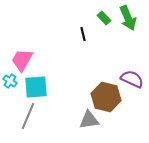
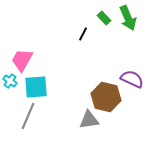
black line: rotated 40 degrees clockwise
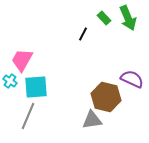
gray triangle: moved 3 px right
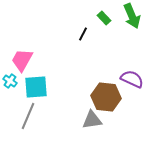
green arrow: moved 4 px right, 2 px up
brown hexagon: rotated 8 degrees counterclockwise
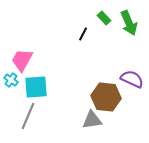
green arrow: moved 3 px left, 7 px down
cyan cross: moved 1 px right, 1 px up
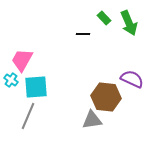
black line: rotated 64 degrees clockwise
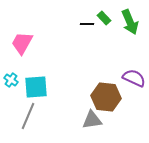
green arrow: moved 1 px right, 1 px up
black line: moved 4 px right, 10 px up
pink trapezoid: moved 17 px up
purple semicircle: moved 2 px right, 1 px up
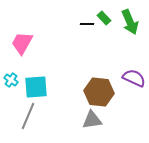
brown hexagon: moved 7 px left, 5 px up
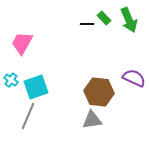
green arrow: moved 1 px left, 2 px up
cyan square: rotated 15 degrees counterclockwise
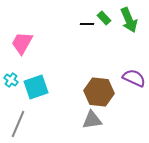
gray line: moved 10 px left, 8 px down
